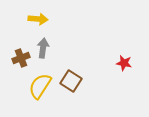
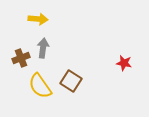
yellow semicircle: rotated 68 degrees counterclockwise
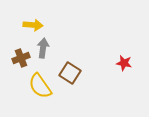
yellow arrow: moved 5 px left, 6 px down
brown square: moved 1 px left, 8 px up
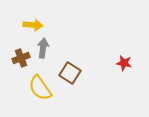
yellow semicircle: moved 2 px down
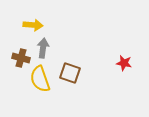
brown cross: rotated 36 degrees clockwise
brown square: rotated 15 degrees counterclockwise
yellow semicircle: moved 9 px up; rotated 16 degrees clockwise
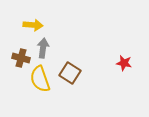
brown square: rotated 15 degrees clockwise
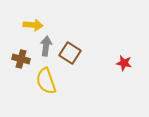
gray arrow: moved 3 px right, 2 px up
brown cross: moved 1 px down
brown square: moved 20 px up
yellow semicircle: moved 6 px right, 2 px down
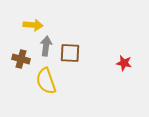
brown square: rotated 30 degrees counterclockwise
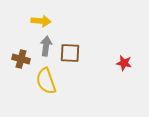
yellow arrow: moved 8 px right, 4 px up
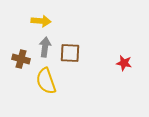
gray arrow: moved 1 px left, 1 px down
